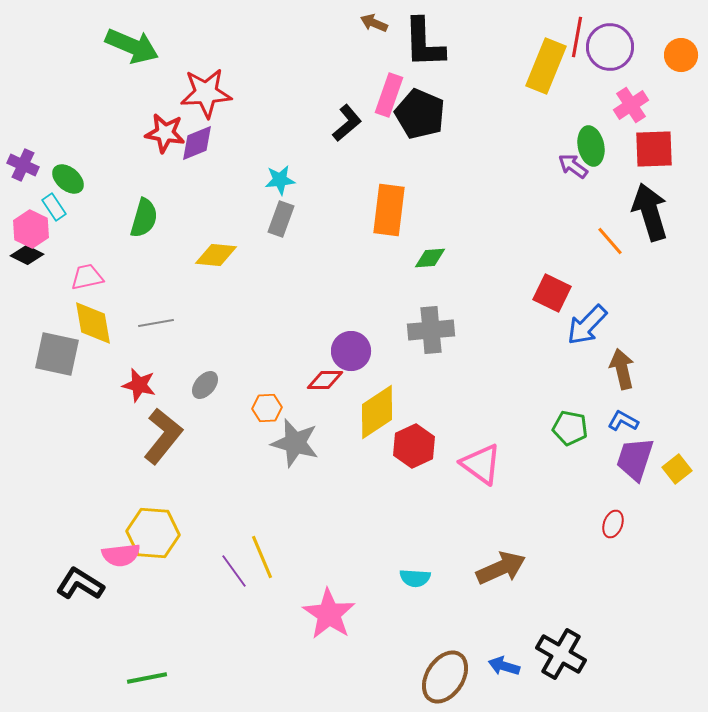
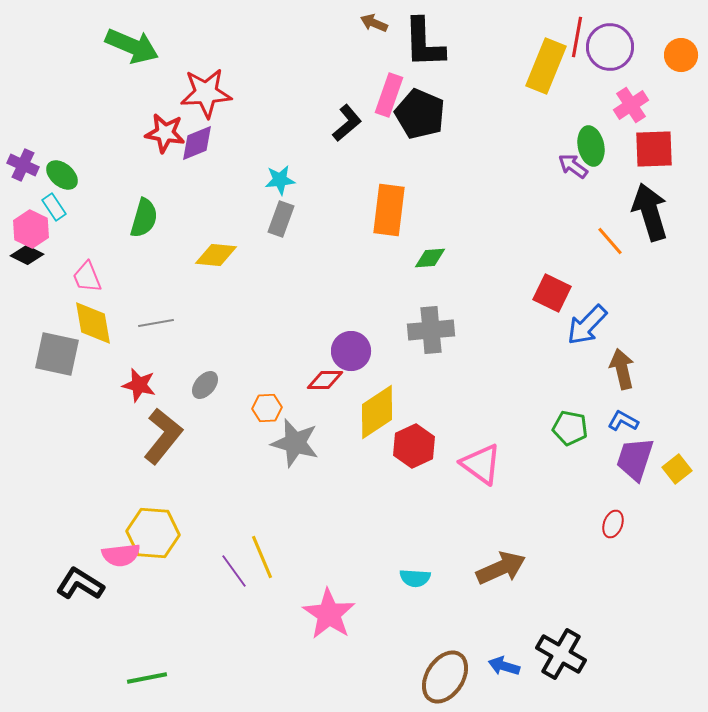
green ellipse at (68, 179): moved 6 px left, 4 px up
pink trapezoid at (87, 277): rotated 100 degrees counterclockwise
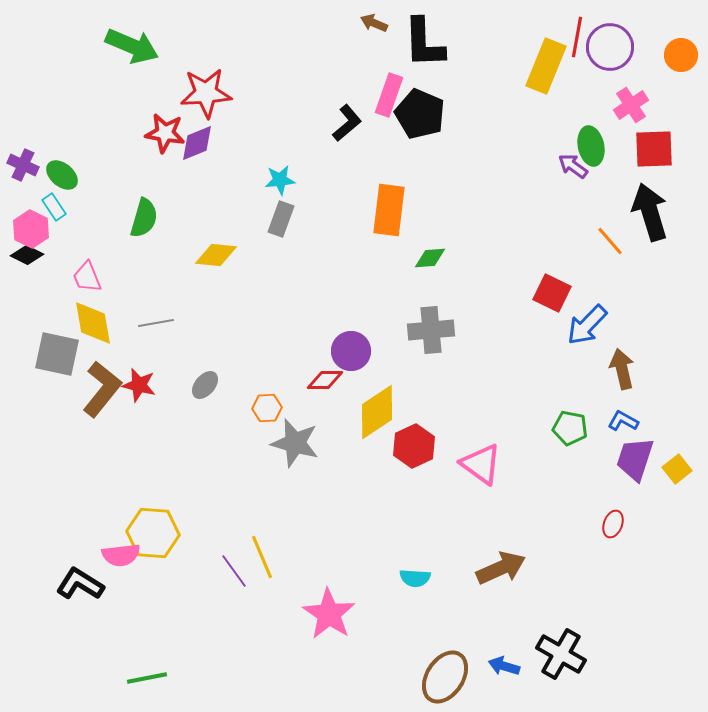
brown L-shape at (163, 436): moved 61 px left, 47 px up
